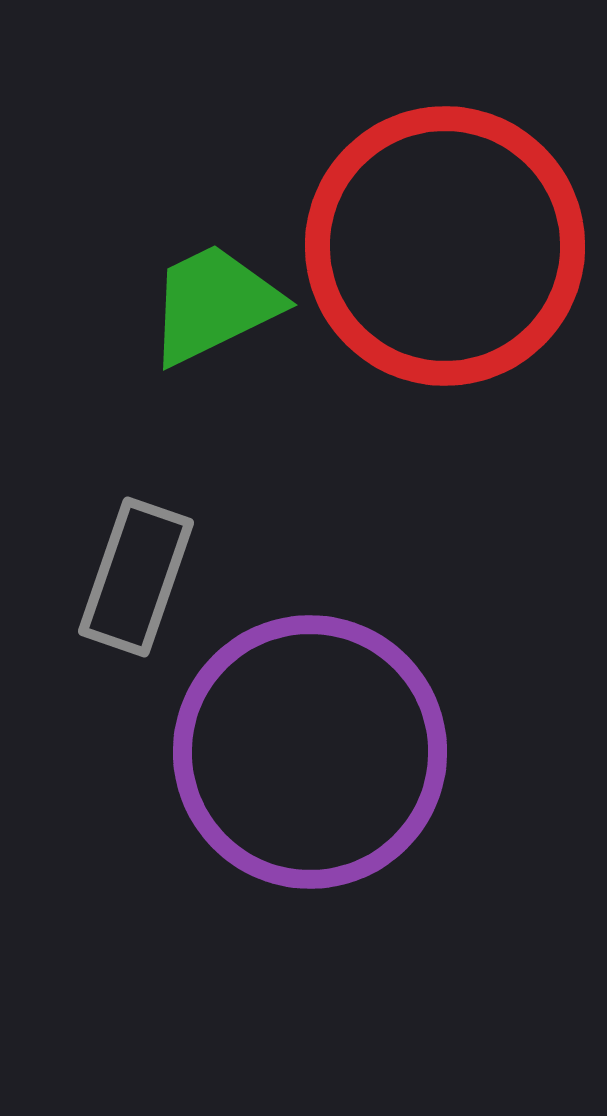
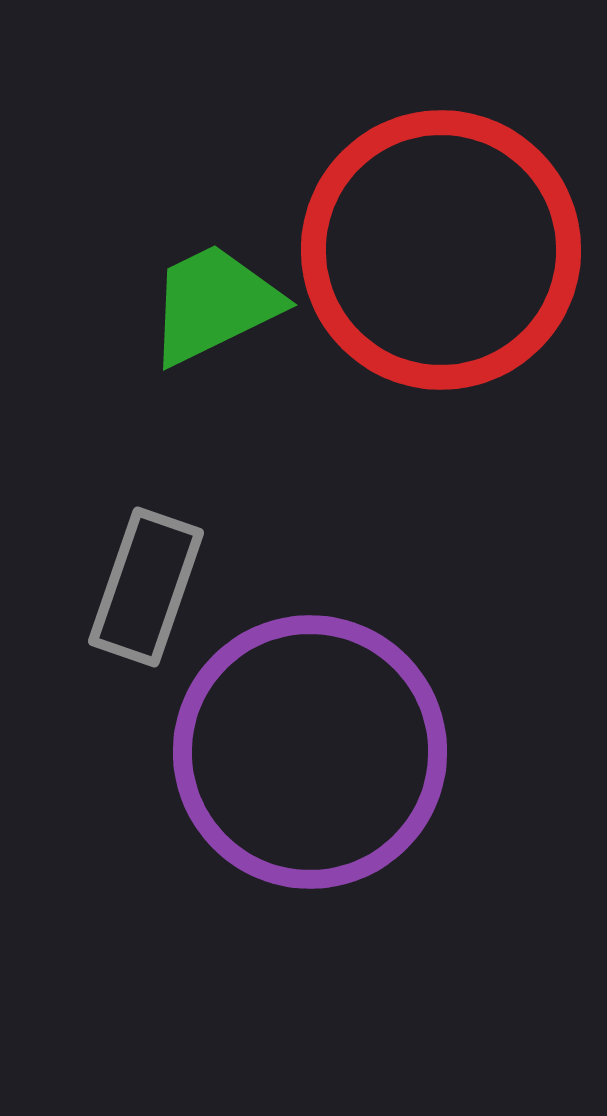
red circle: moved 4 px left, 4 px down
gray rectangle: moved 10 px right, 10 px down
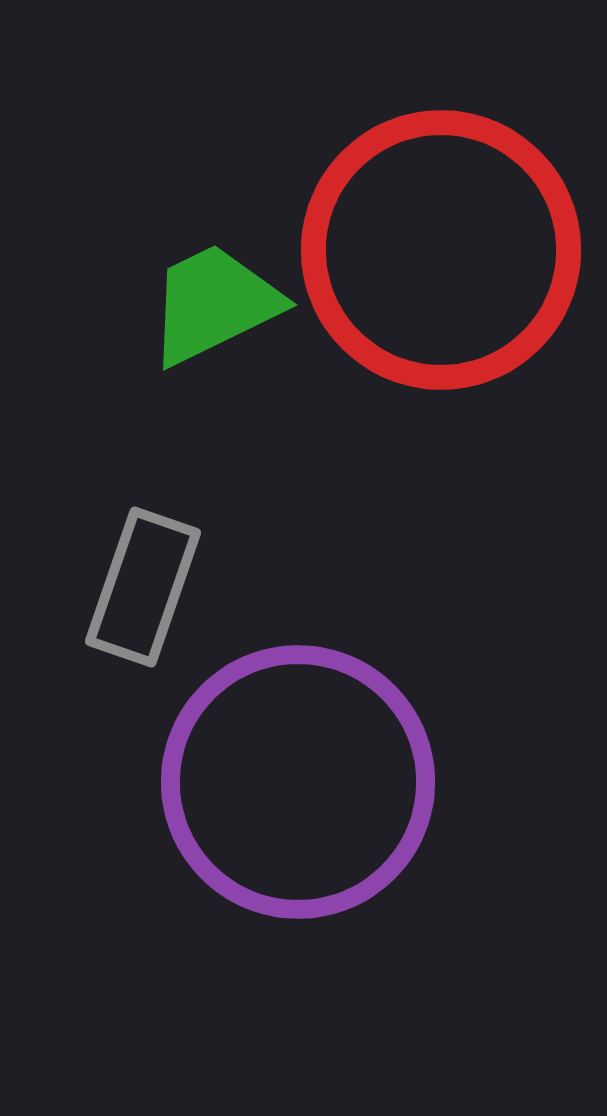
gray rectangle: moved 3 px left
purple circle: moved 12 px left, 30 px down
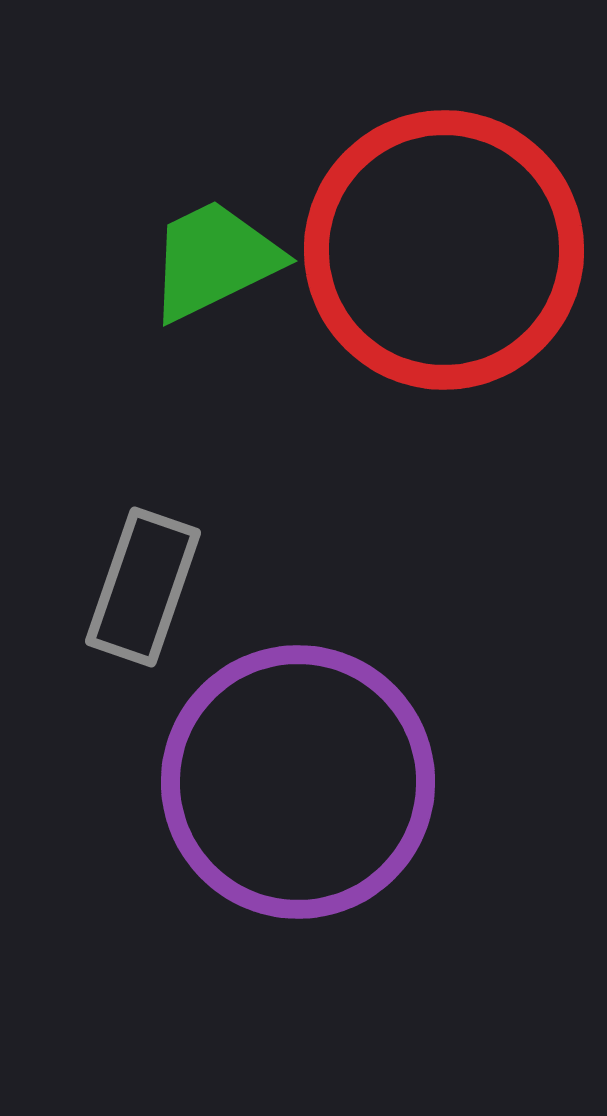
red circle: moved 3 px right
green trapezoid: moved 44 px up
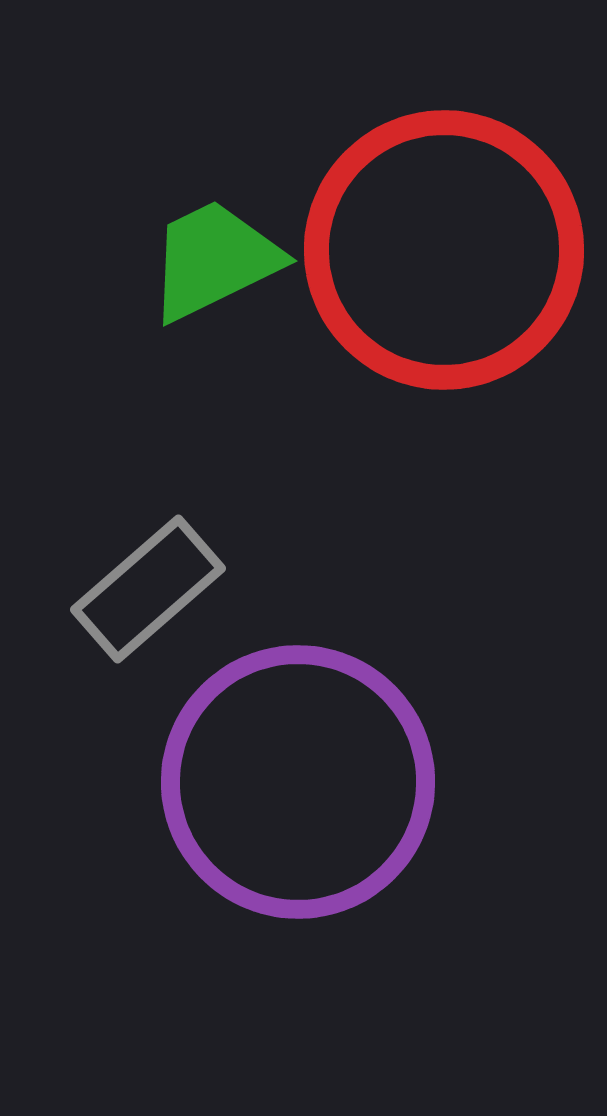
gray rectangle: moved 5 px right, 2 px down; rotated 30 degrees clockwise
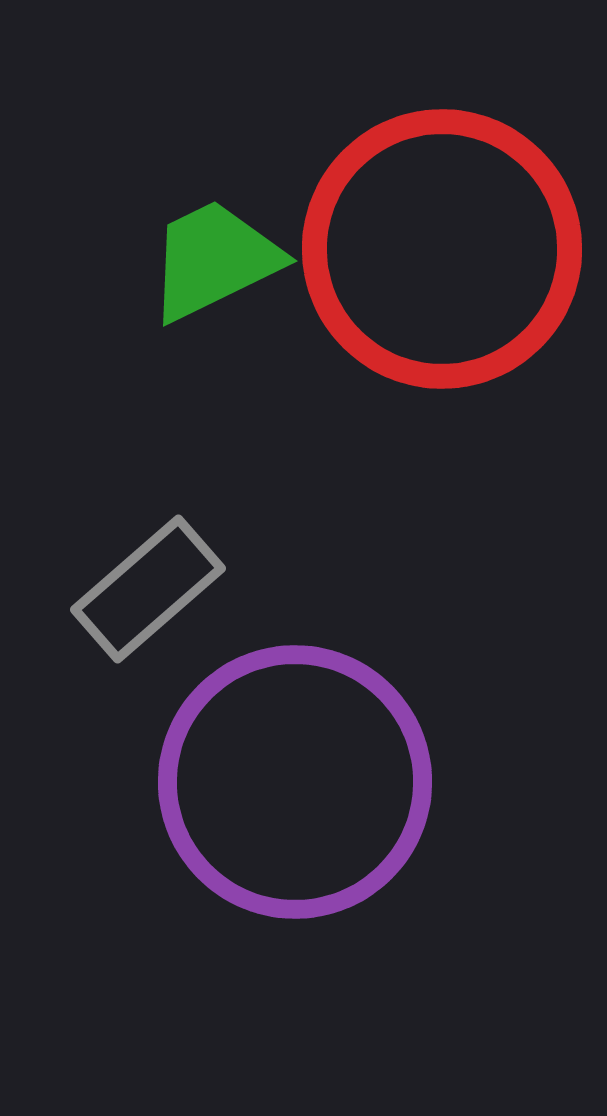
red circle: moved 2 px left, 1 px up
purple circle: moved 3 px left
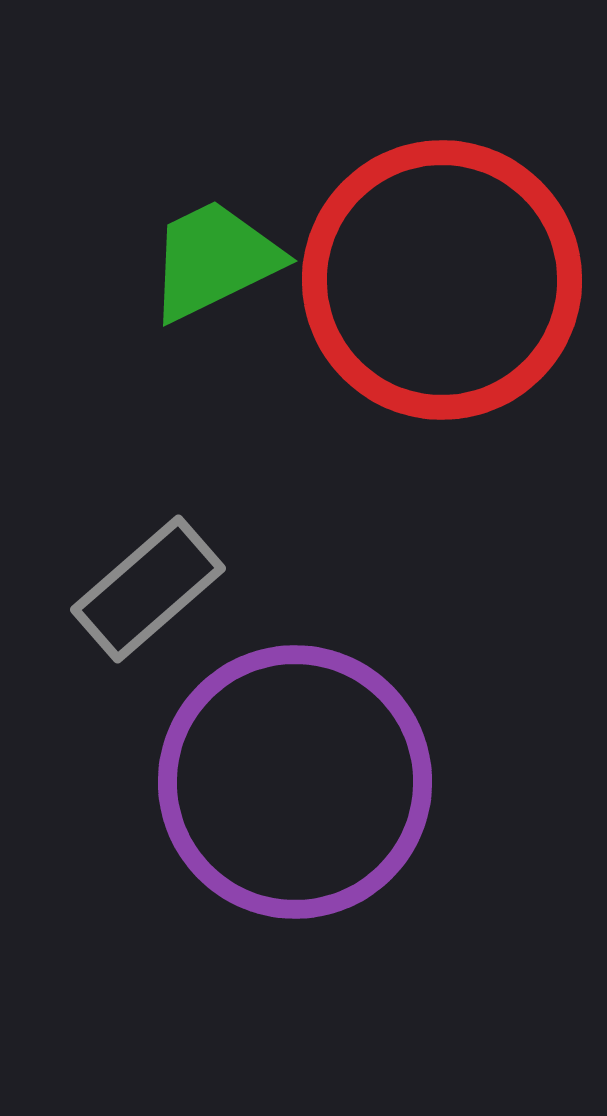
red circle: moved 31 px down
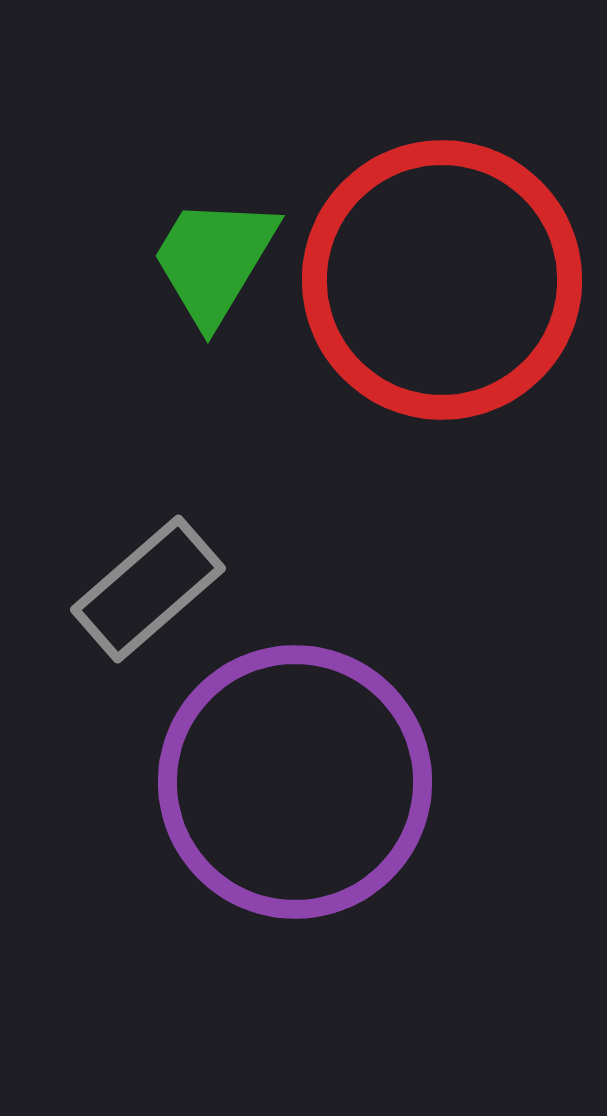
green trapezoid: rotated 33 degrees counterclockwise
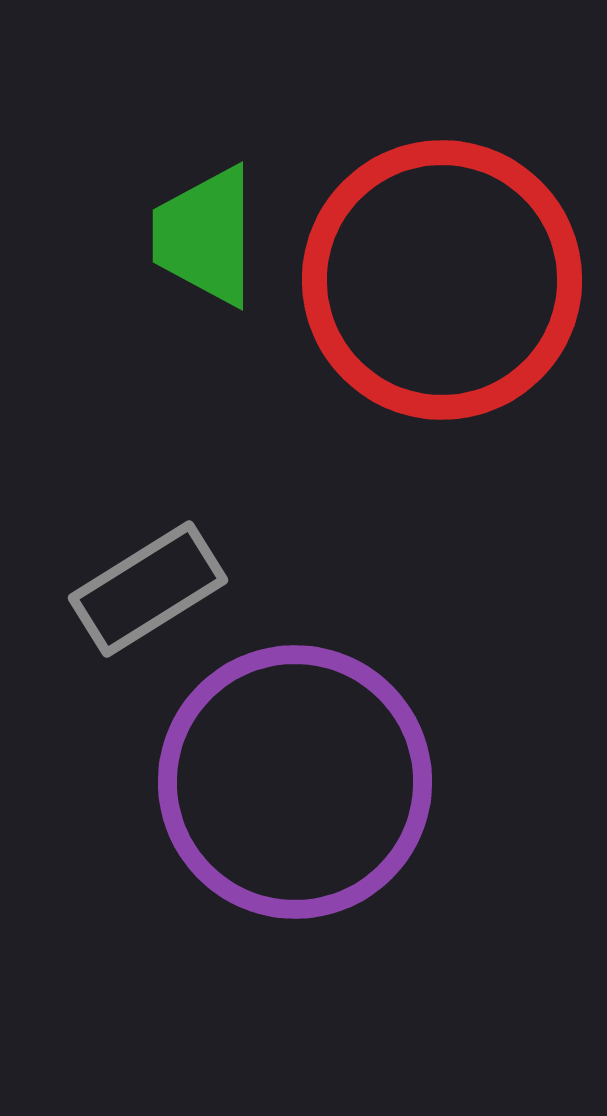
green trapezoid: moved 9 px left, 24 px up; rotated 31 degrees counterclockwise
gray rectangle: rotated 9 degrees clockwise
